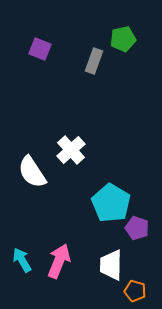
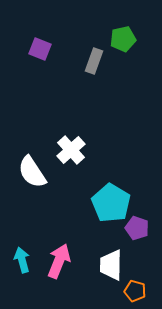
cyan arrow: rotated 15 degrees clockwise
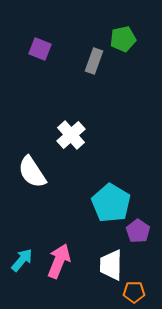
white cross: moved 15 px up
purple pentagon: moved 1 px right, 3 px down; rotated 15 degrees clockwise
cyan arrow: rotated 55 degrees clockwise
orange pentagon: moved 1 px left, 1 px down; rotated 15 degrees counterclockwise
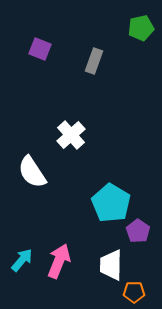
green pentagon: moved 18 px right, 11 px up
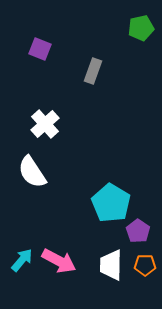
gray rectangle: moved 1 px left, 10 px down
white cross: moved 26 px left, 11 px up
pink arrow: rotated 96 degrees clockwise
orange pentagon: moved 11 px right, 27 px up
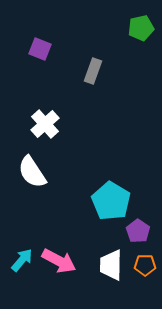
cyan pentagon: moved 2 px up
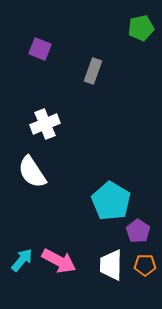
white cross: rotated 20 degrees clockwise
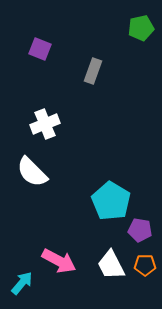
white semicircle: rotated 12 degrees counterclockwise
purple pentagon: moved 2 px right, 1 px up; rotated 25 degrees counterclockwise
cyan arrow: moved 23 px down
white trapezoid: rotated 28 degrees counterclockwise
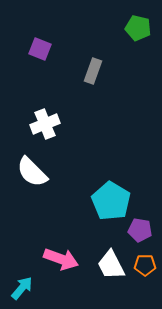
green pentagon: moved 3 px left; rotated 25 degrees clockwise
pink arrow: moved 2 px right, 2 px up; rotated 8 degrees counterclockwise
cyan arrow: moved 5 px down
